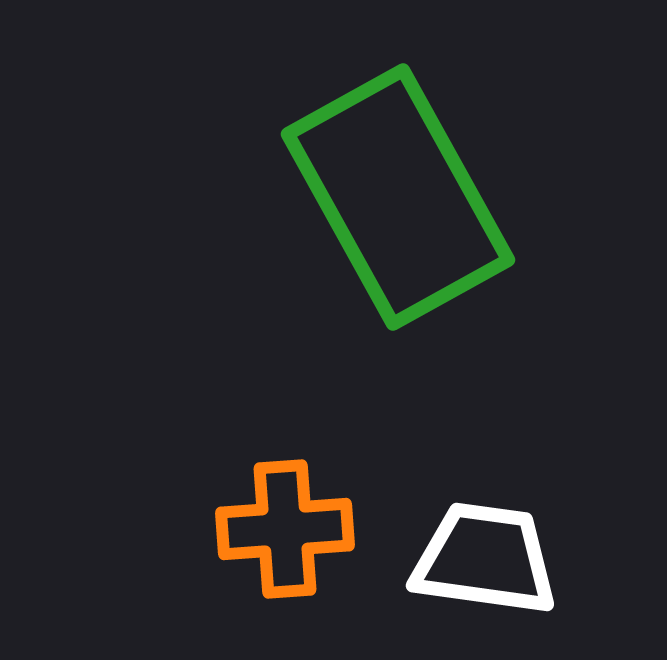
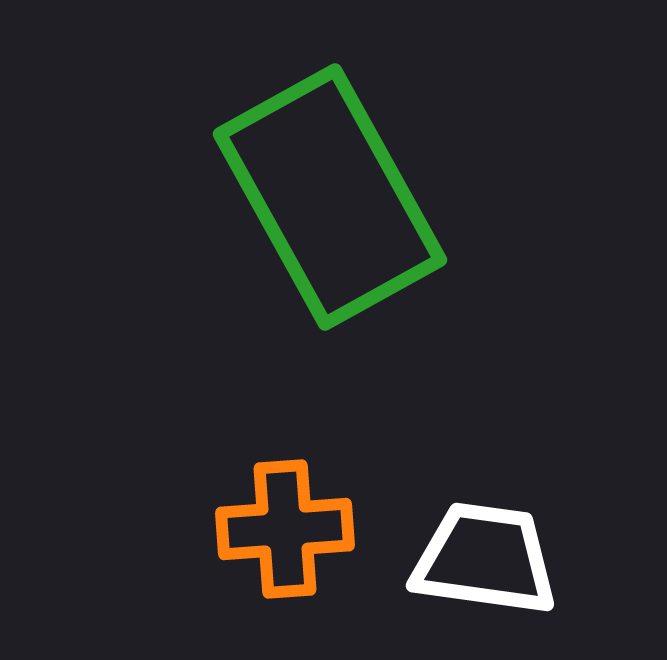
green rectangle: moved 68 px left
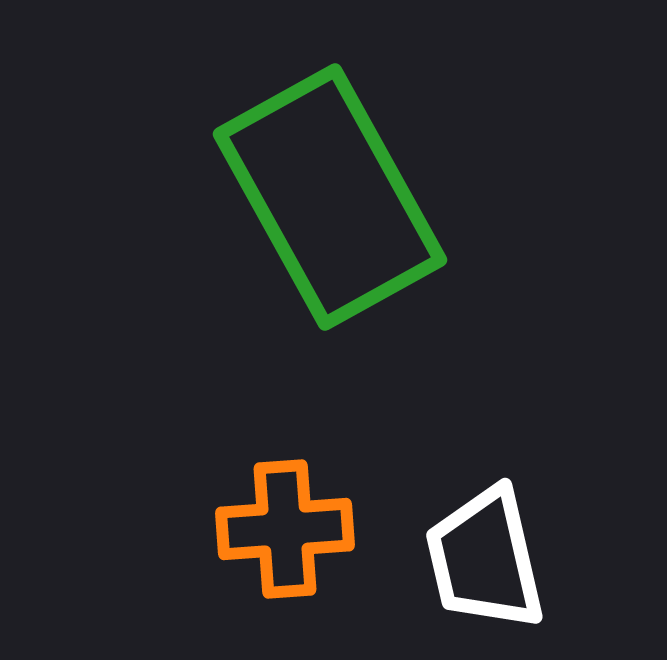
white trapezoid: rotated 111 degrees counterclockwise
